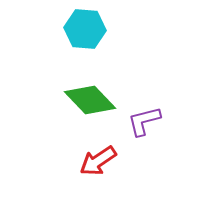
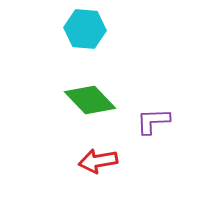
purple L-shape: moved 9 px right; rotated 12 degrees clockwise
red arrow: rotated 24 degrees clockwise
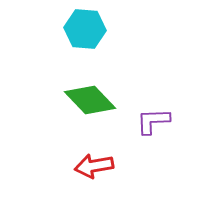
red arrow: moved 4 px left, 5 px down
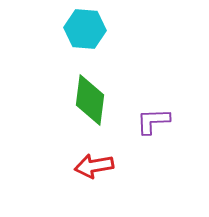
green diamond: rotated 51 degrees clockwise
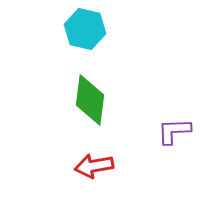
cyan hexagon: rotated 9 degrees clockwise
purple L-shape: moved 21 px right, 10 px down
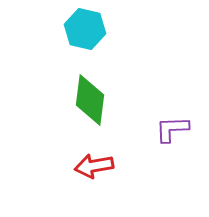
purple L-shape: moved 2 px left, 2 px up
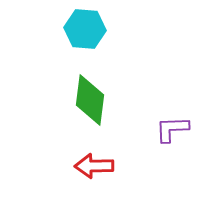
cyan hexagon: rotated 9 degrees counterclockwise
red arrow: rotated 9 degrees clockwise
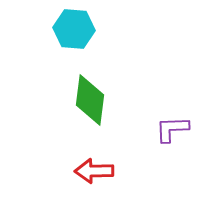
cyan hexagon: moved 11 px left
red arrow: moved 5 px down
